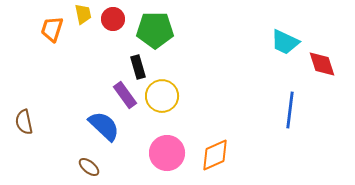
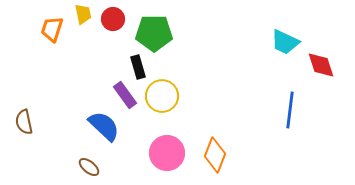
green pentagon: moved 1 px left, 3 px down
red diamond: moved 1 px left, 1 px down
orange diamond: rotated 44 degrees counterclockwise
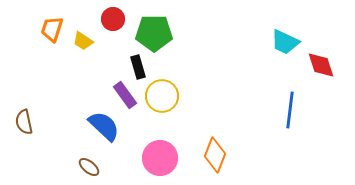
yellow trapezoid: moved 27 px down; rotated 135 degrees clockwise
pink circle: moved 7 px left, 5 px down
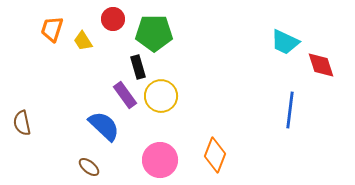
yellow trapezoid: rotated 25 degrees clockwise
yellow circle: moved 1 px left
brown semicircle: moved 2 px left, 1 px down
pink circle: moved 2 px down
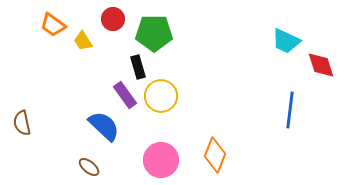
orange trapezoid: moved 1 px right, 4 px up; rotated 72 degrees counterclockwise
cyan trapezoid: moved 1 px right, 1 px up
pink circle: moved 1 px right
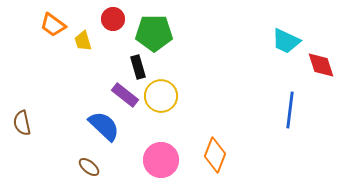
yellow trapezoid: rotated 15 degrees clockwise
purple rectangle: rotated 16 degrees counterclockwise
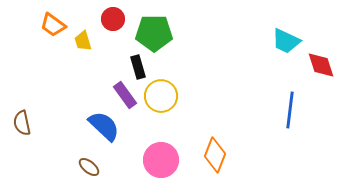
purple rectangle: rotated 16 degrees clockwise
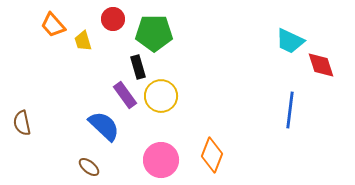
orange trapezoid: rotated 12 degrees clockwise
cyan trapezoid: moved 4 px right
orange diamond: moved 3 px left
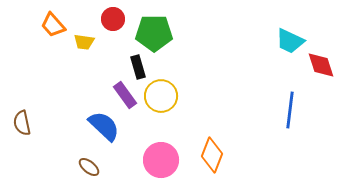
yellow trapezoid: moved 1 px right, 1 px down; rotated 65 degrees counterclockwise
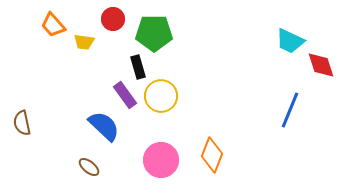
blue line: rotated 15 degrees clockwise
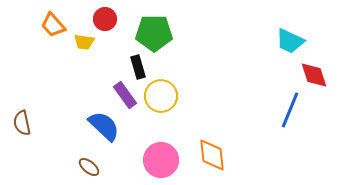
red circle: moved 8 px left
red diamond: moved 7 px left, 10 px down
orange diamond: rotated 28 degrees counterclockwise
